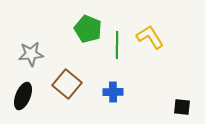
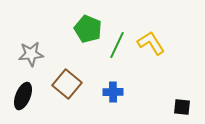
yellow L-shape: moved 1 px right, 6 px down
green line: rotated 24 degrees clockwise
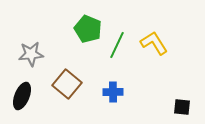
yellow L-shape: moved 3 px right
black ellipse: moved 1 px left
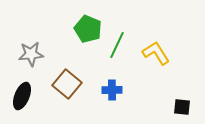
yellow L-shape: moved 2 px right, 10 px down
blue cross: moved 1 px left, 2 px up
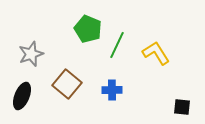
gray star: rotated 15 degrees counterclockwise
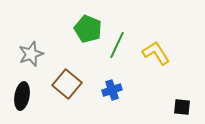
blue cross: rotated 18 degrees counterclockwise
black ellipse: rotated 12 degrees counterclockwise
